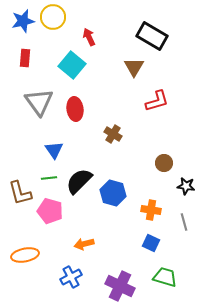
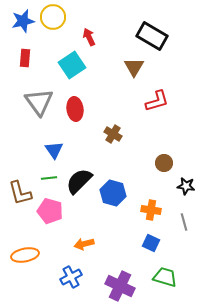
cyan square: rotated 16 degrees clockwise
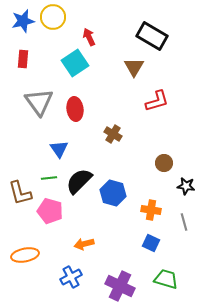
red rectangle: moved 2 px left, 1 px down
cyan square: moved 3 px right, 2 px up
blue triangle: moved 5 px right, 1 px up
green trapezoid: moved 1 px right, 2 px down
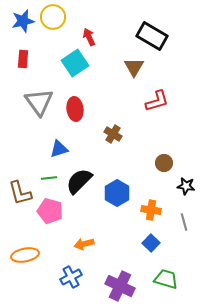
blue triangle: rotated 48 degrees clockwise
blue hexagon: moved 4 px right; rotated 15 degrees clockwise
blue square: rotated 18 degrees clockwise
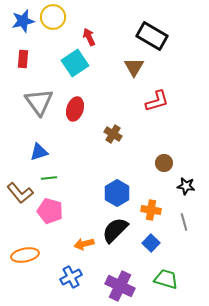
red ellipse: rotated 25 degrees clockwise
blue triangle: moved 20 px left, 3 px down
black semicircle: moved 36 px right, 49 px down
brown L-shape: rotated 24 degrees counterclockwise
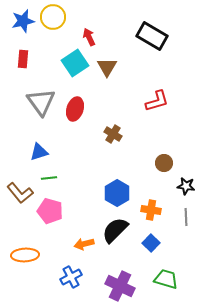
brown triangle: moved 27 px left
gray triangle: moved 2 px right
gray line: moved 2 px right, 5 px up; rotated 12 degrees clockwise
orange ellipse: rotated 8 degrees clockwise
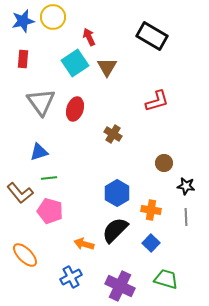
orange arrow: rotated 30 degrees clockwise
orange ellipse: rotated 48 degrees clockwise
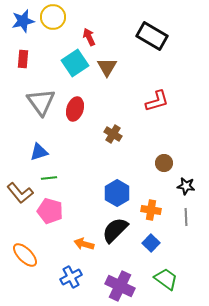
green trapezoid: rotated 20 degrees clockwise
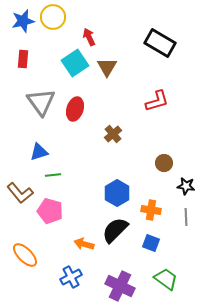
black rectangle: moved 8 px right, 7 px down
brown cross: rotated 18 degrees clockwise
green line: moved 4 px right, 3 px up
blue square: rotated 24 degrees counterclockwise
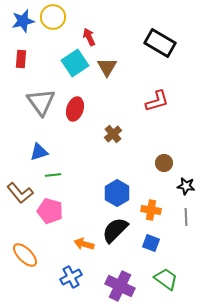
red rectangle: moved 2 px left
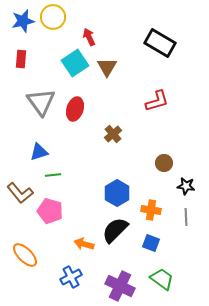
green trapezoid: moved 4 px left
